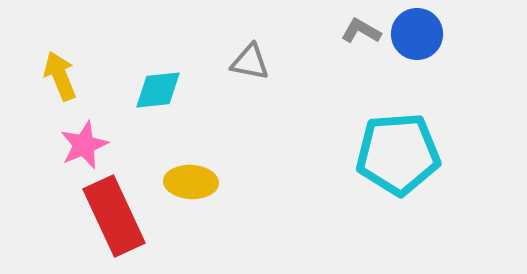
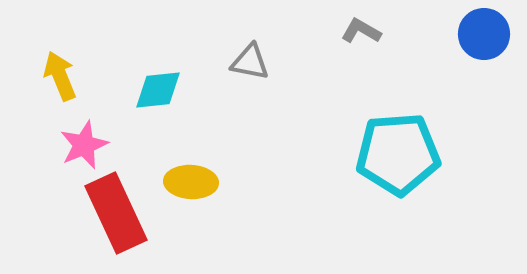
blue circle: moved 67 px right
red rectangle: moved 2 px right, 3 px up
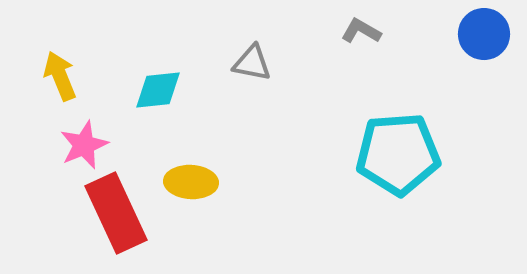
gray triangle: moved 2 px right, 1 px down
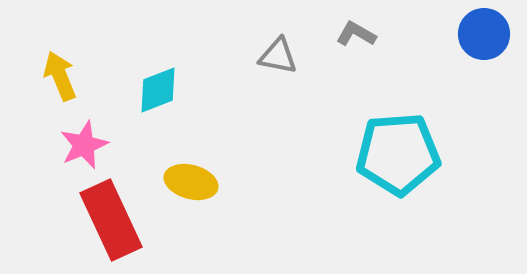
gray L-shape: moved 5 px left, 3 px down
gray triangle: moved 26 px right, 7 px up
cyan diamond: rotated 15 degrees counterclockwise
yellow ellipse: rotated 12 degrees clockwise
red rectangle: moved 5 px left, 7 px down
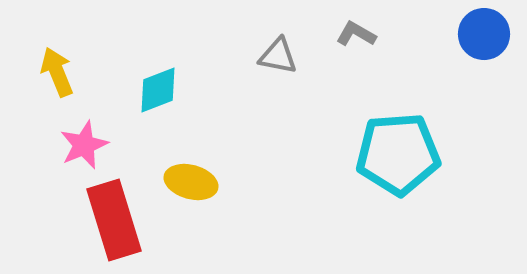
yellow arrow: moved 3 px left, 4 px up
red rectangle: moved 3 px right; rotated 8 degrees clockwise
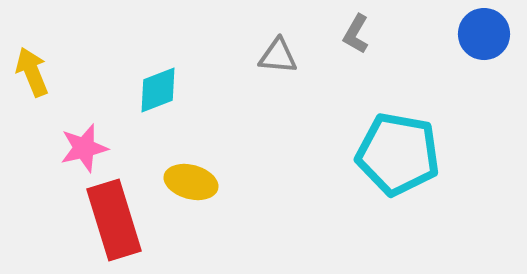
gray L-shape: rotated 90 degrees counterclockwise
gray triangle: rotated 6 degrees counterclockwise
yellow arrow: moved 25 px left
pink star: moved 3 px down; rotated 9 degrees clockwise
cyan pentagon: rotated 14 degrees clockwise
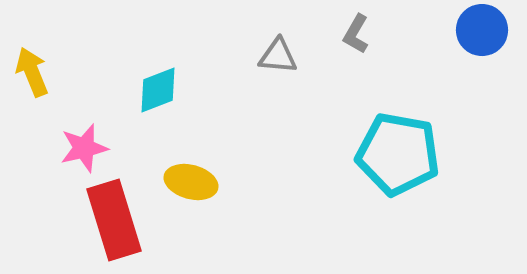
blue circle: moved 2 px left, 4 px up
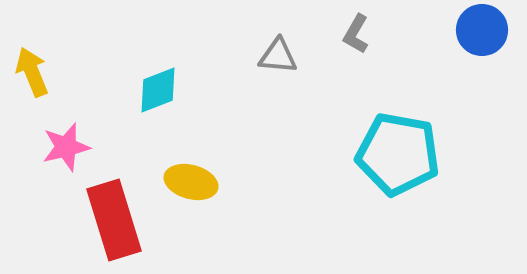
pink star: moved 18 px left, 1 px up
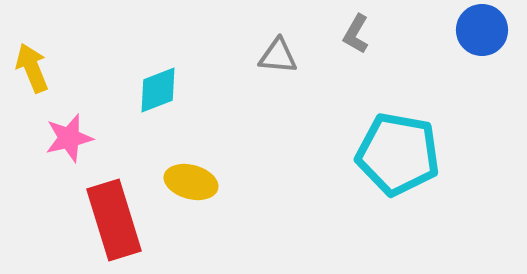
yellow arrow: moved 4 px up
pink star: moved 3 px right, 9 px up
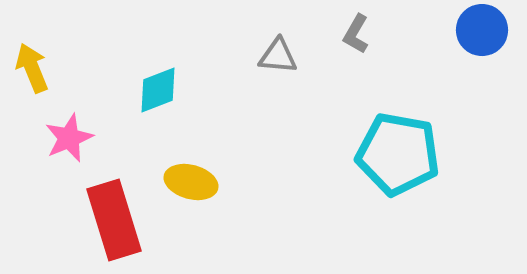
pink star: rotated 9 degrees counterclockwise
